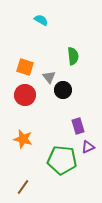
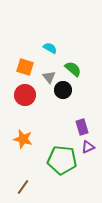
cyan semicircle: moved 9 px right, 28 px down
green semicircle: moved 13 px down; rotated 42 degrees counterclockwise
purple rectangle: moved 4 px right, 1 px down
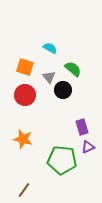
brown line: moved 1 px right, 3 px down
